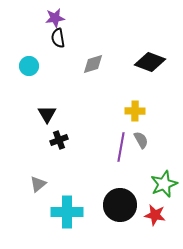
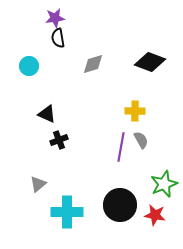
black triangle: rotated 36 degrees counterclockwise
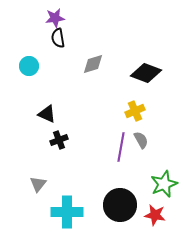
black diamond: moved 4 px left, 11 px down
yellow cross: rotated 24 degrees counterclockwise
gray triangle: rotated 12 degrees counterclockwise
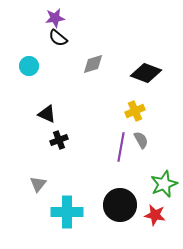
black semicircle: rotated 42 degrees counterclockwise
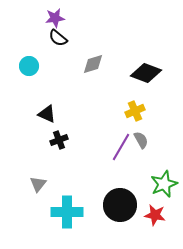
purple line: rotated 20 degrees clockwise
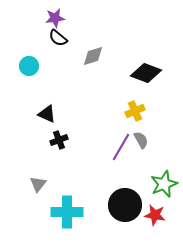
gray diamond: moved 8 px up
black circle: moved 5 px right
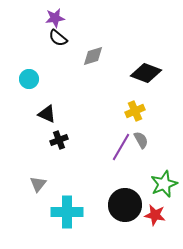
cyan circle: moved 13 px down
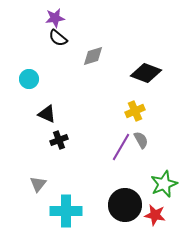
cyan cross: moved 1 px left, 1 px up
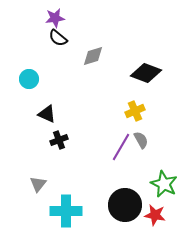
green star: rotated 24 degrees counterclockwise
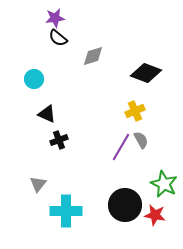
cyan circle: moved 5 px right
